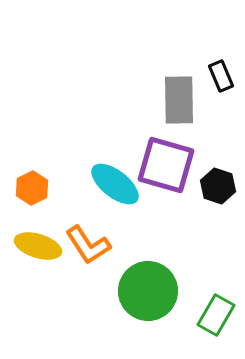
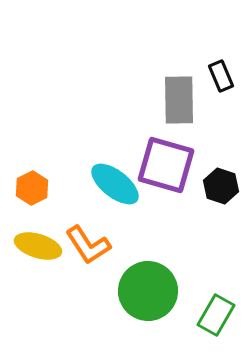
black hexagon: moved 3 px right
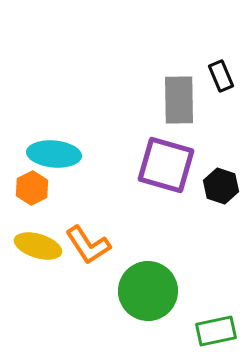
cyan ellipse: moved 61 px left, 30 px up; rotated 33 degrees counterclockwise
green rectangle: moved 16 px down; rotated 48 degrees clockwise
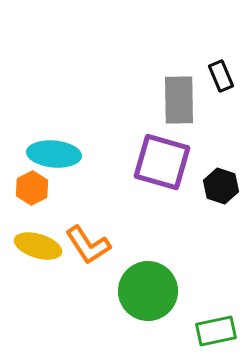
purple square: moved 4 px left, 3 px up
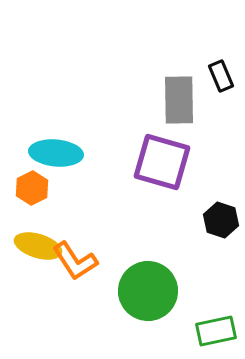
cyan ellipse: moved 2 px right, 1 px up
black hexagon: moved 34 px down
orange L-shape: moved 13 px left, 16 px down
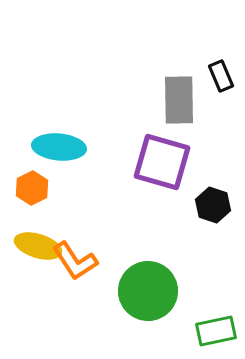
cyan ellipse: moved 3 px right, 6 px up
black hexagon: moved 8 px left, 15 px up
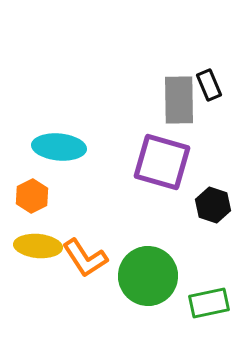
black rectangle: moved 12 px left, 9 px down
orange hexagon: moved 8 px down
yellow ellipse: rotated 12 degrees counterclockwise
orange L-shape: moved 10 px right, 3 px up
green circle: moved 15 px up
green rectangle: moved 7 px left, 28 px up
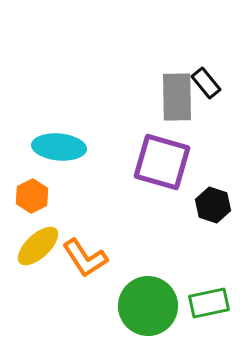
black rectangle: moved 3 px left, 2 px up; rotated 16 degrees counterclockwise
gray rectangle: moved 2 px left, 3 px up
yellow ellipse: rotated 48 degrees counterclockwise
green circle: moved 30 px down
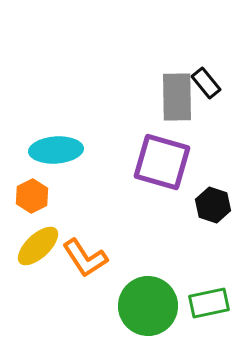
cyan ellipse: moved 3 px left, 3 px down; rotated 9 degrees counterclockwise
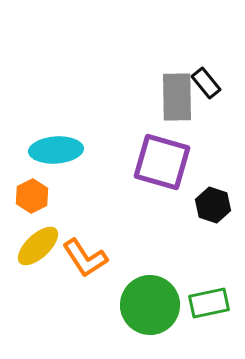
green circle: moved 2 px right, 1 px up
